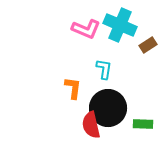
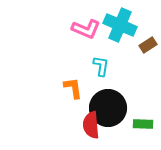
cyan L-shape: moved 3 px left, 3 px up
orange L-shape: rotated 15 degrees counterclockwise
red semicircle: rotated 8 degrees clockwise
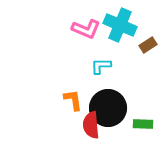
cyan L-shape: rotated 100 degrees counterclockwise
orange L-shape: moved 12 px down
